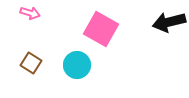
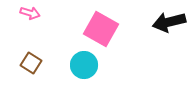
cyan circle: moved 7 px right
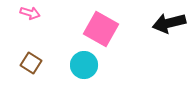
black arrow: moved 1 px down
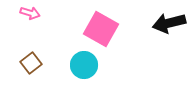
brown square: rotated 20 degrees clockwise
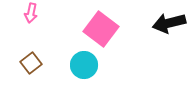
pink arrow: moved 1 px right; rotated 84 degrees clockwise
pink square: rotated 8 degrees clockwise
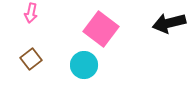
brown square: moved 4 px up
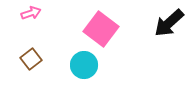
pink arrow: rotated 120 degrees counterclockwise
black arrow: rotated 28 degrees counterclockwise
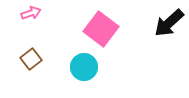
cyan circle: moved 2 px down
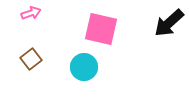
pink square: rotated 24 degrees counterclockwise
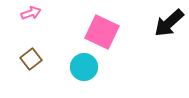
pink square: moved 1 px right, 3 px down; rotated 12 degrees clockwise
